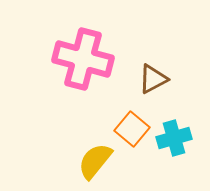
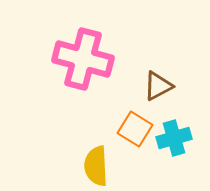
brown triangle: moved 5 px right, 7 px down
orange square: moved 3 px right; rotated 8 degrees counterclockwise
yellow semicircle: moved 1 px right, 5 px down; rotated 42 degrees counterclockwise
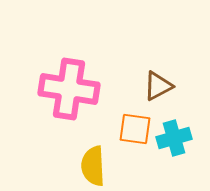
pink cross: moved 14 px left, 30 px down; rotated 6 degrees counterclockwise
orange square: rotated 24 degrees counterclockwise
yellow semicircle: moved 3 px left
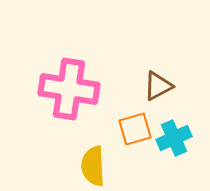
orange square: rotated 24 degrees counterclockwise
cyan cross: rotated 8 degrees counterclockwise
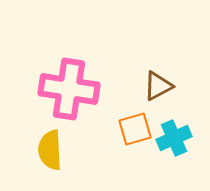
yellow semicircle: moved 43 px left, 16 px up
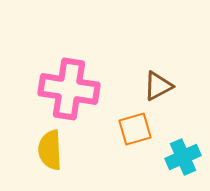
cyan cross: moved 9 px right, 19 px down
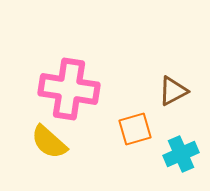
brown triangle: moved 15 px right, 5 px down
yellow semicircle: moved 1 px left, 8 px up; rotated 45 degrees counterclockwise
cyan cross: moved 2 px left, 3 px up
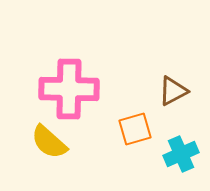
pink cross: rotated 8 degrees counterclockwise
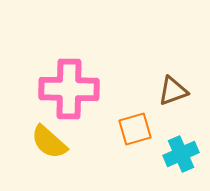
brown triangle: rotated 8 degrees clockwise
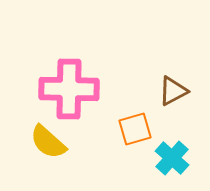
brown triangle: rotated 8 degrees counterclockwise
yellow semicircle: moved 1 px left
cyan cross: moved 9 px left, 4 px down; rotated 24 degrees counterclockwise
